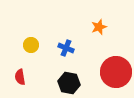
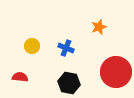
yellow circle: moved 1 px right, 1 px down
red semicircle: rotated 105 degrees clockwise
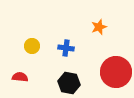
blue cross: rotated 14 degrees counterclockwise
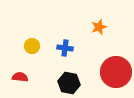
blue cross: moved 1 px left
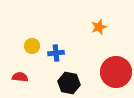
blue cross: moved 9 px left, 5 px down; rotated 14 degrees counterclockwise
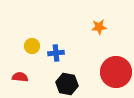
orange star: rotated 14 degrees clockwise
black hexagon: moved 2 px left, 1 px down
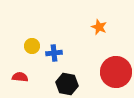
orange star: rotated 28 degrees clockwise
blue cross: moved 2 px left
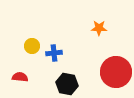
orange star: moved 1 px down; rotated 21 degrees counterclockwise
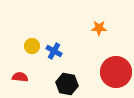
blue cross: moved 2 px up; rotated 35 degrees clockwise
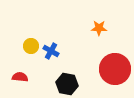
yellow circle: moved 1 px left
blue cross: moved 3 px left
red circle: moved 1 px left, 3 px up
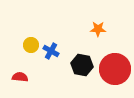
orange star: moved 1 px left, 1 px down
yellow circle: moved 1 px up
black hexagon: moved 15 px right, 19 px up
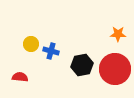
orange star: moved 20 px right, 5 px down
yellow circle: moved 1 px up
blue cross: rotated 14 degrees counterclockwise
black hexagon: rotated 20 degrees counterclockwise
